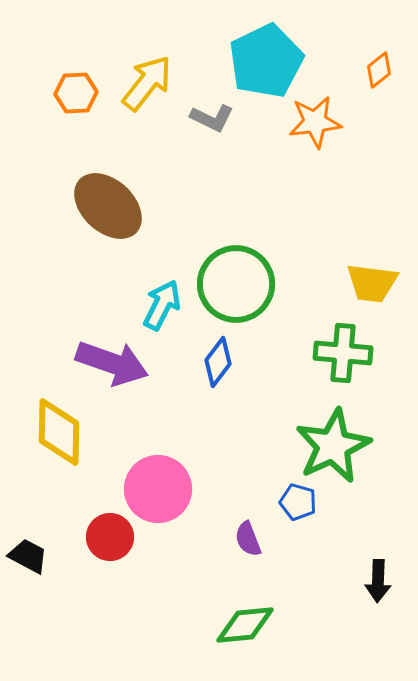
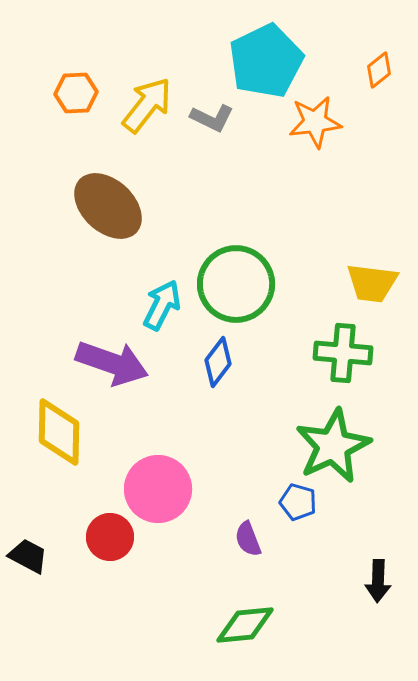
yellow arrow: moved 22 px down
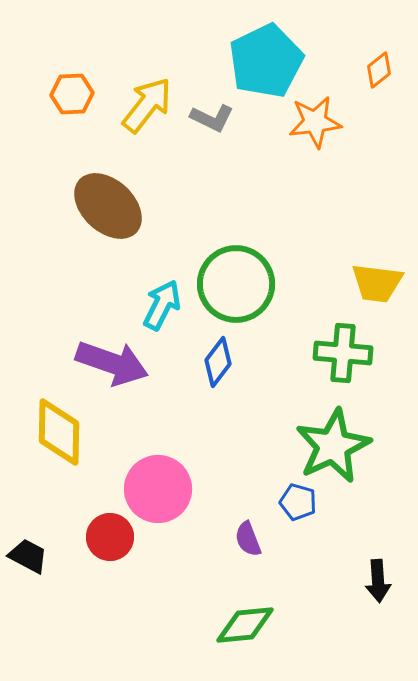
orange hexagon: moved 4 px left, 1 px down
yellow trapezoid: moved 5 px right
black arrow: rotated 6 degrees counterclockwise
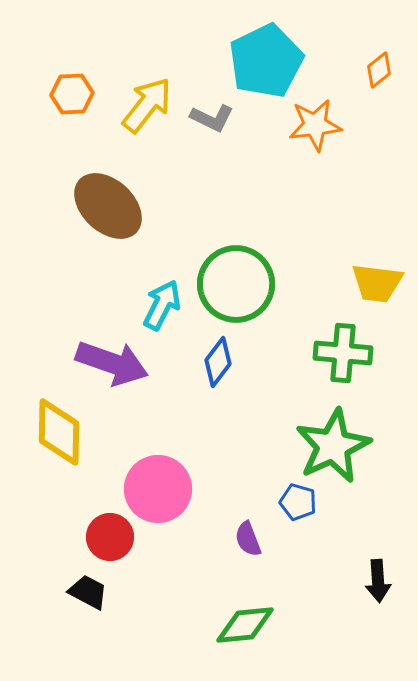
orange star: moved 3 px down
black trapezoid: moved 60 px right, 36 px down
